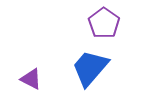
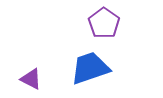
blue trapezoid: rotated 30 degrees clockwise
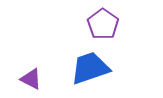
purple pentagon: moved 1 px left, 1 px down
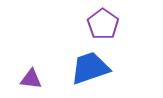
purple triangle: rotated 20 degrees counterclockwise
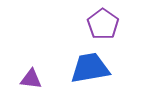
blue trapezoid: rotated 9 degrees clockwise
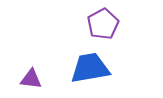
purple pentagon: rotated 8 degrees clockwise
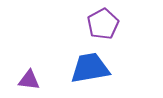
purple triangle: moved 2 px left, 1 px down
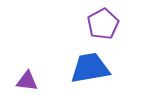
purple triangle: moved 2 px left, 1 px down
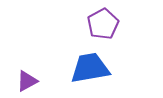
purple triangle: rotated 35 degrees counterclockwise
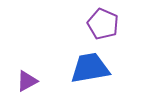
purple pentagon: rotated 20 degrees counterclockwise
